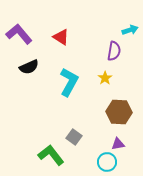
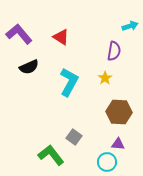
cyan arrow: moved 4 px up
purple triangle: rotated 16 degrees clockwise
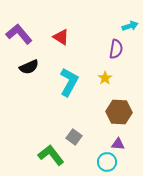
purple semicircle: moved 2 px right, 2 px up
